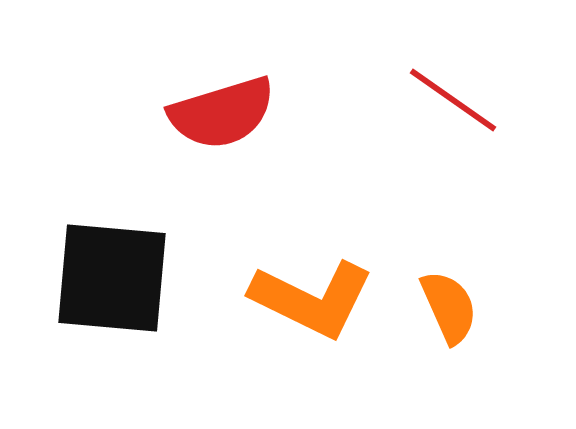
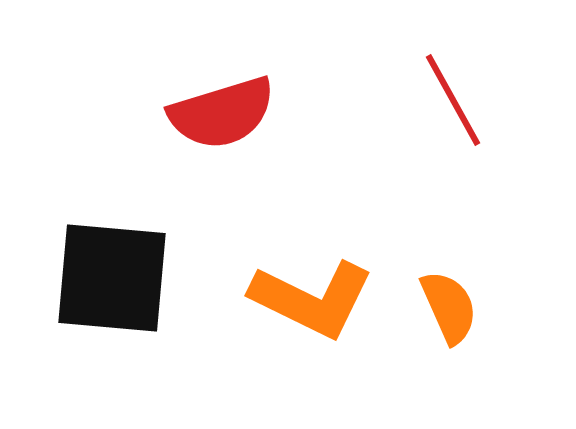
red line: rotated 26 degrees clockwise
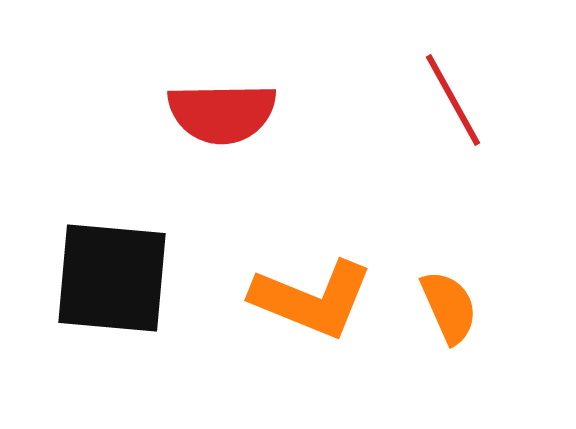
red semicircle: rotated 16 degrees clockwise
orange L-shape: rotated 4 degrees counterclockwise
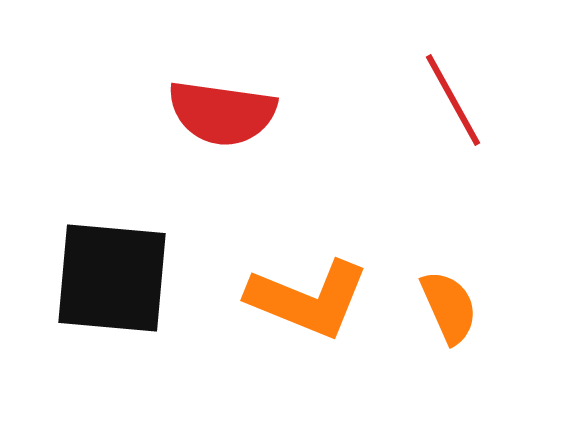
red semicircle: rotated 9 degrees clockwise
orange L-shape: moved 4 px left
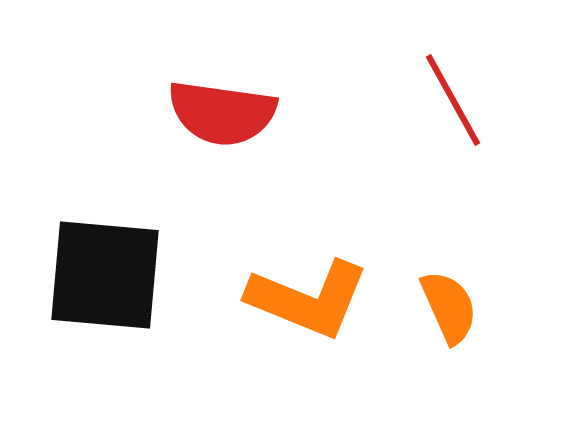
black square: moved 7 px left, 3 px up
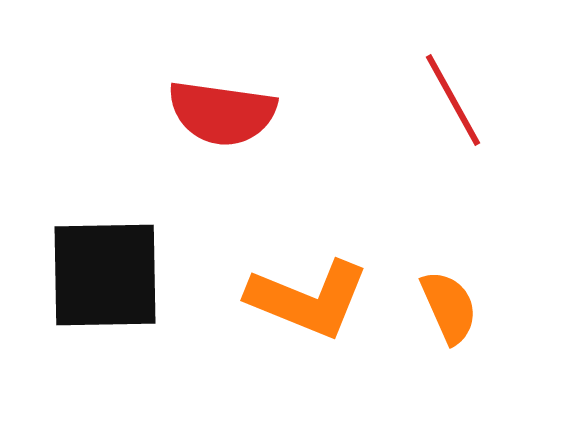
black square: rotated 6 degrees counterclockwise
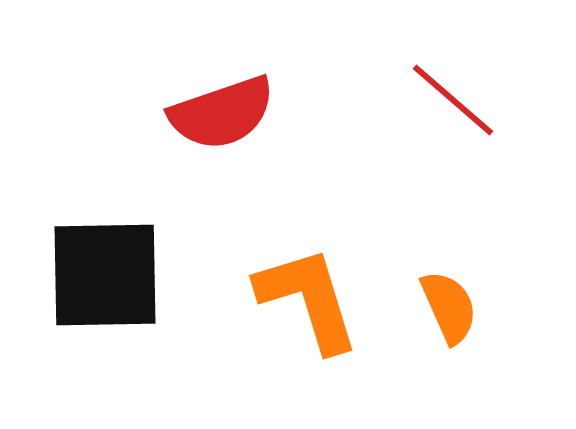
red line: rotated 20 degrees counterclockwise
red semicircle: rotated 27 degrees counterclockwise
orange L-shape: rotated 129 degrees counterclockwise
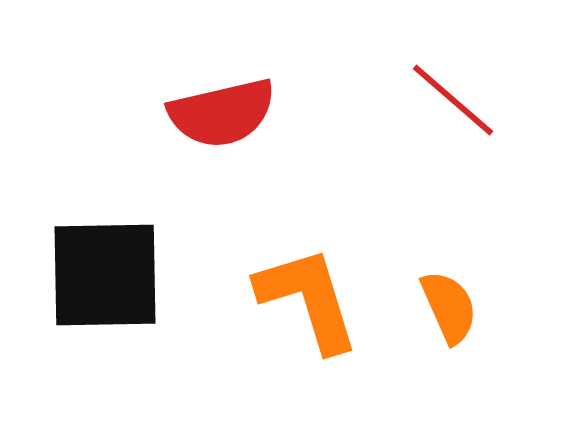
red semicircle: rotated 6 degrees clockwise
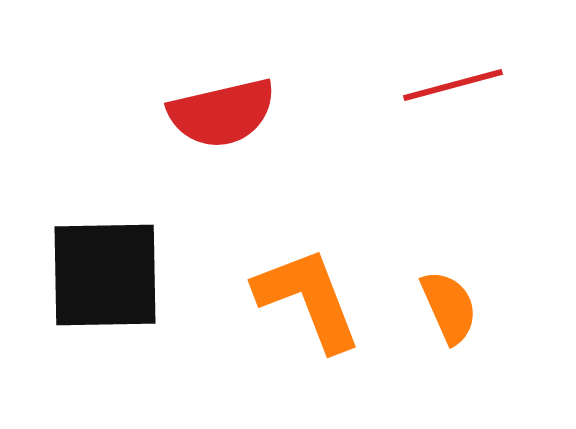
red line: moved 15 px up; rotated 56 degrees counterclockwise
orange L-shape: rotated 4 degrees counterclockwise
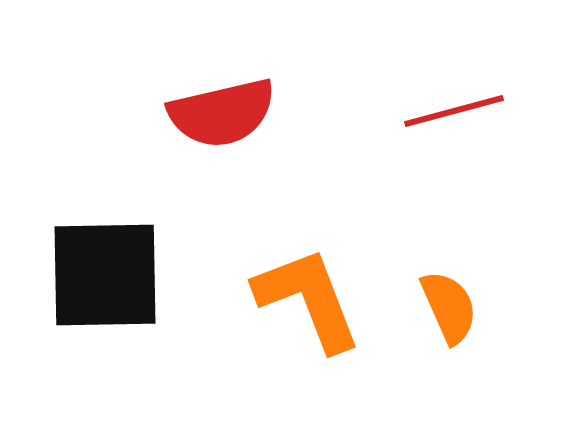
red line: moved 1 px right, 26 px down
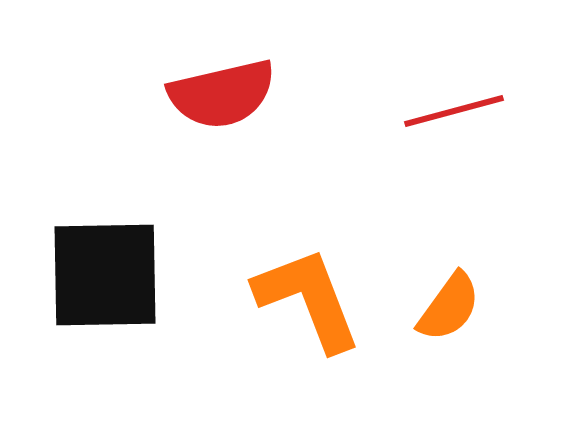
red semicircle: moved 19 px up
orange semicircle: rotated 60 degrees clockwise
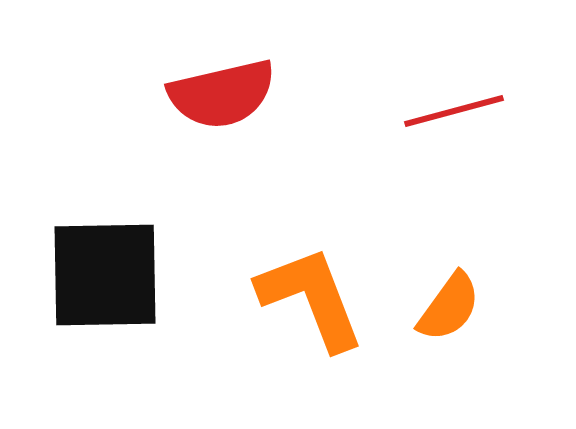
orange L-shape: moved 3 px right, 1 px up
